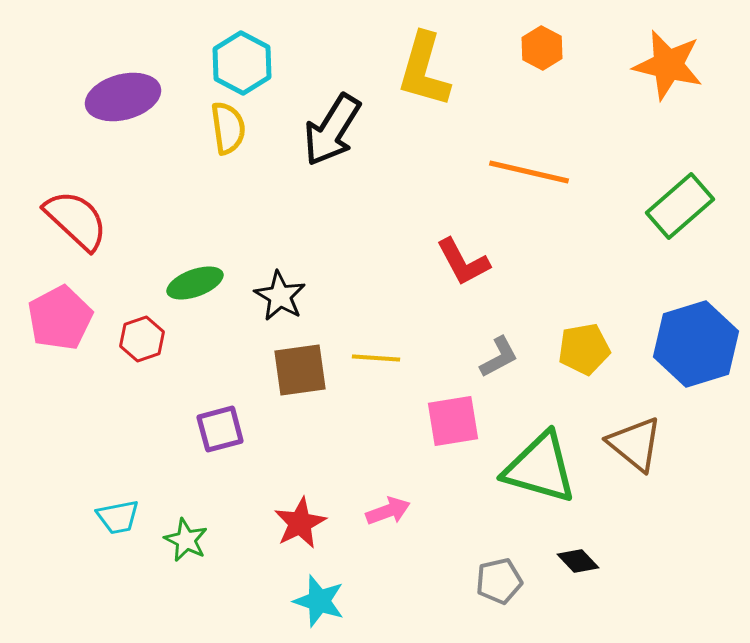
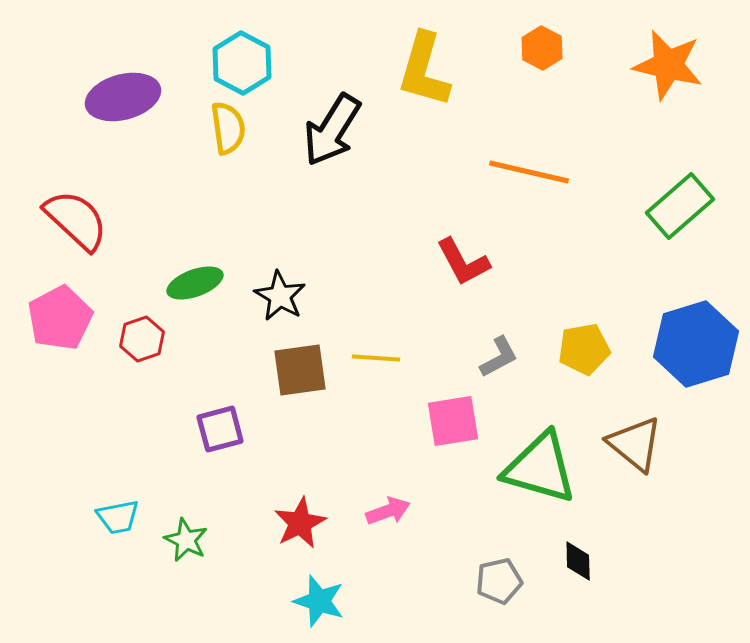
black diamond: rotated 42 degrees clockwise
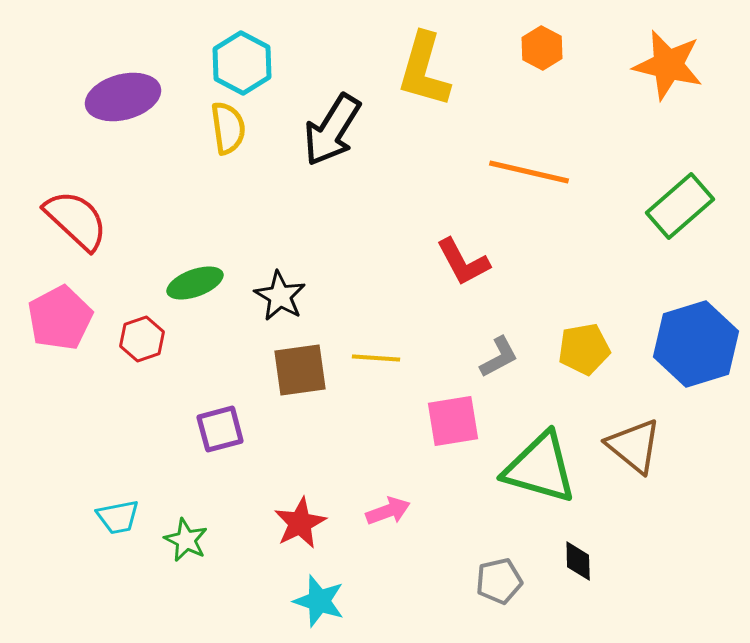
brown triangle: moved 1 px left, 2 px down
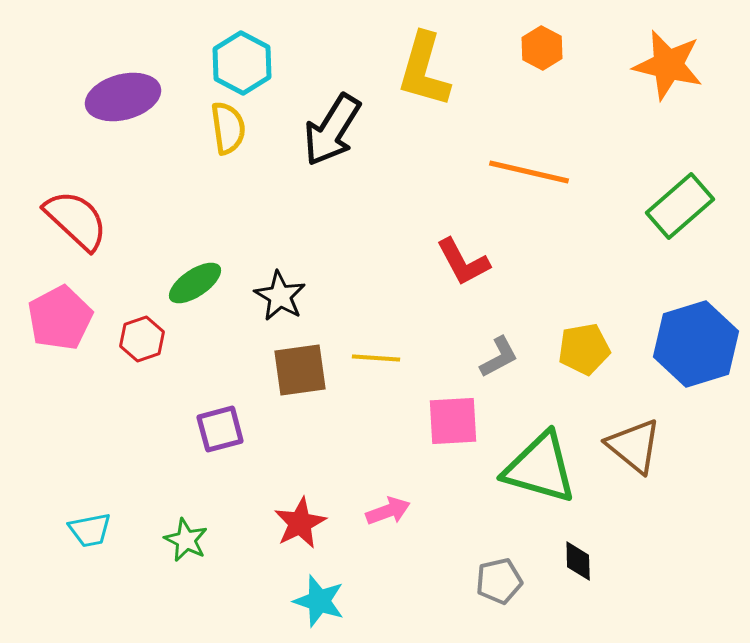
green ellipse: rotated 14 degrees counterclockwise
pink square: rotated 6 degrees clockwise
cyan trapezoid: moved 28 px left, 13 px down
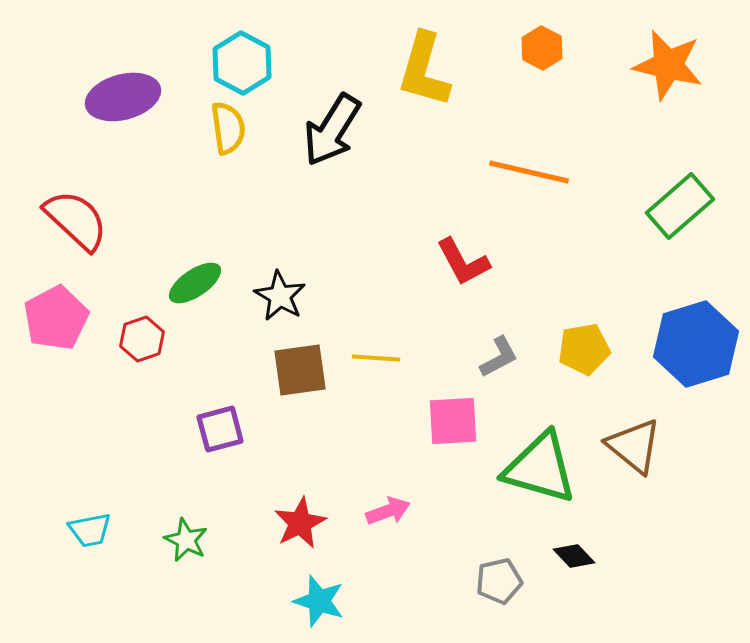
pink pentagon: moved 4 px left
black diamond: moved 4 px left, 5 px up; rotated 42 degrees counterclockwise
